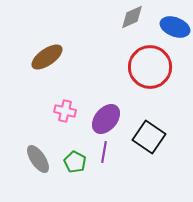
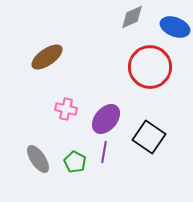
pink cross: moved 1 px right, 2 px up
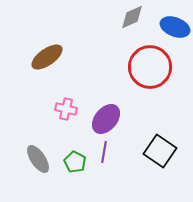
black square: moved 11 px right, 14 px down
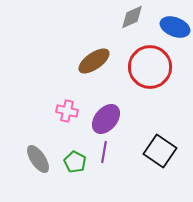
brown ellipse: moved 47 px right, 4 px down
pink cross: moved 1 px right, 2 px down
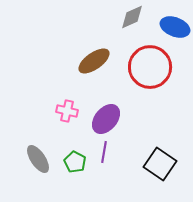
black square: moved 13 px down
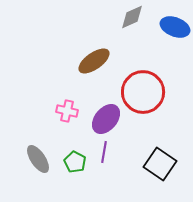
red circle: moved 7 px left, 25 px down
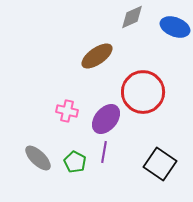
brown ellipse: moved 3 px right, 5 px up
gray ellipse: moved 1 px up; rotated 12 degrees counterclockwise
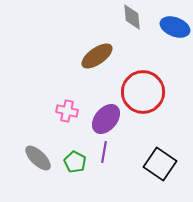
gray diamond: rotated 72 degrees counterclockwise
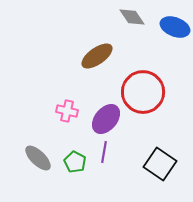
gray diamond: rotated 28 degrees counterclockwise
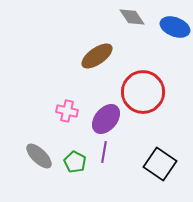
gray ellipse: moved 1 px right, 2 px up
